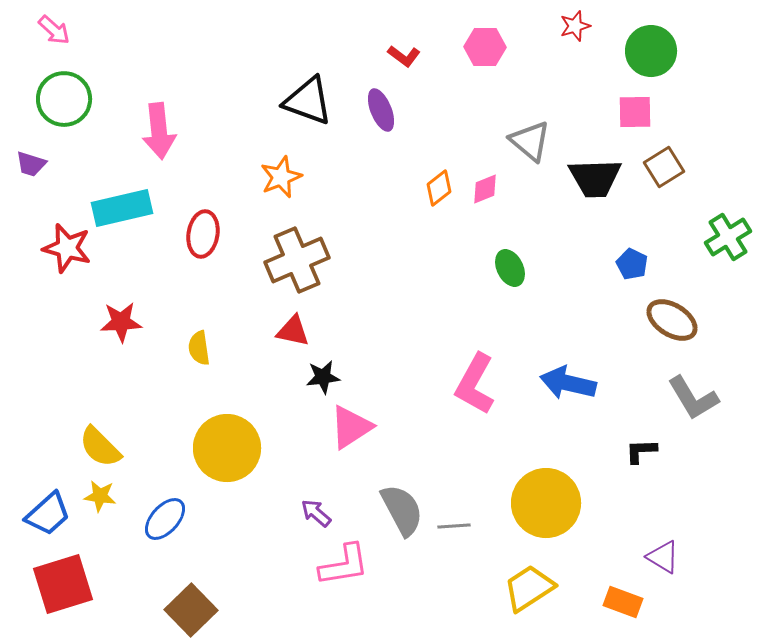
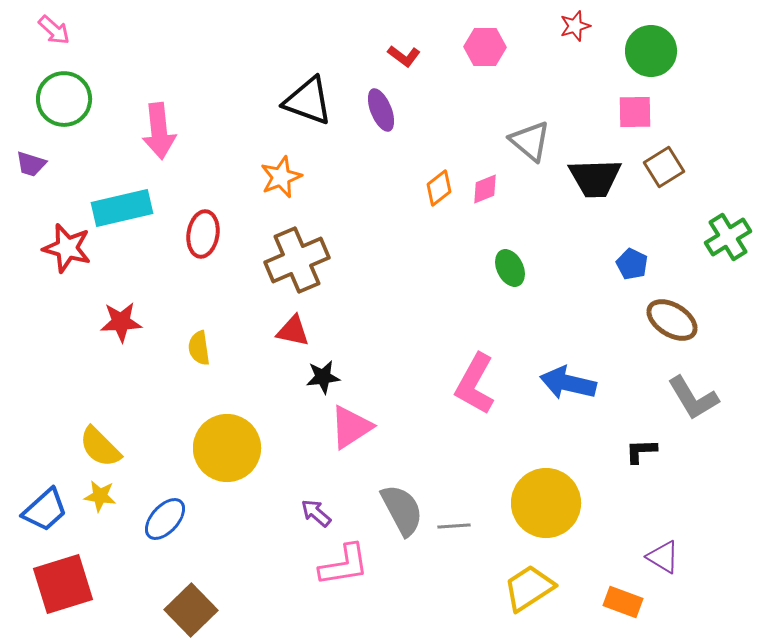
blue trapezoid at (48, 514): moved 3 px left, 4 px up
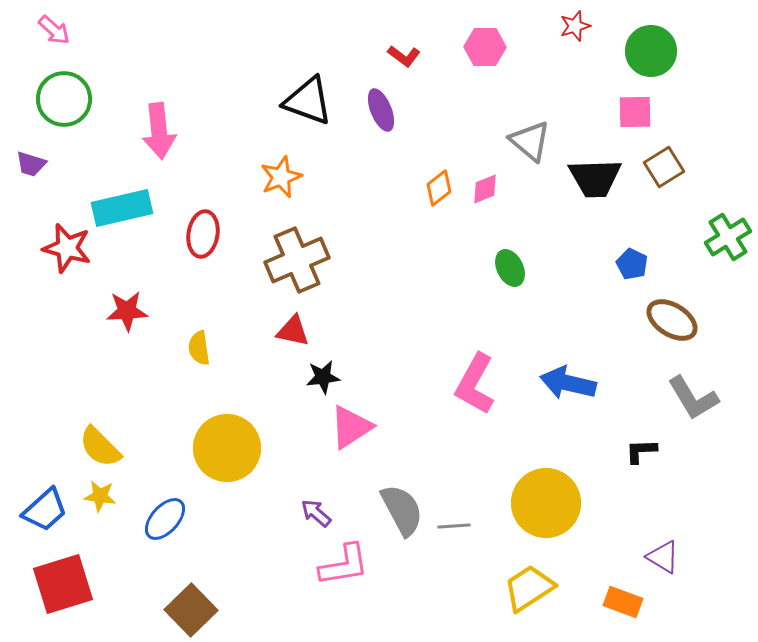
red star at (121, 322): moved 6 px right, 11 px up
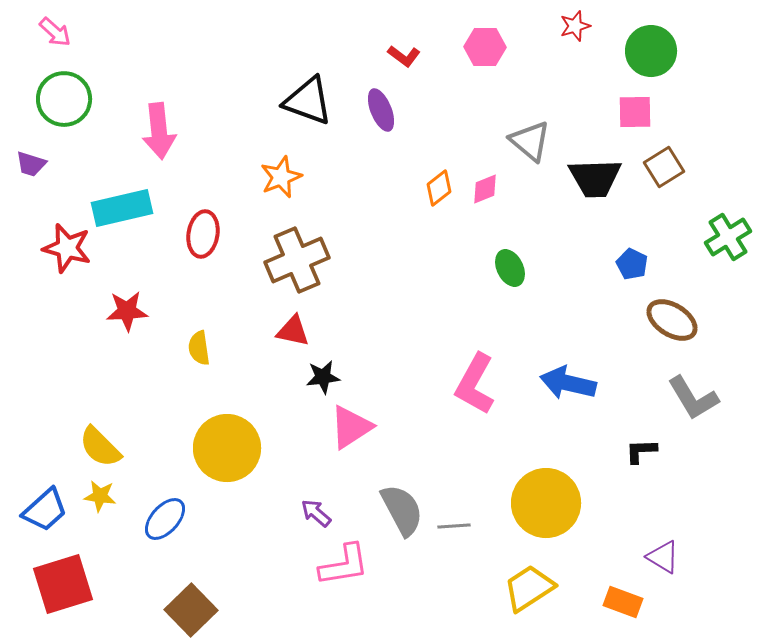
pink arrow at (54, 30): moved 1 px right, 2 px down
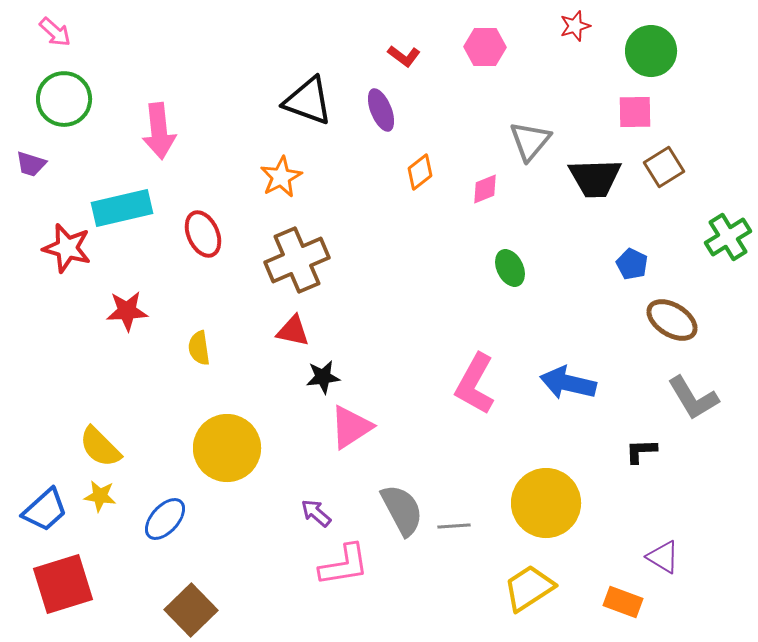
gray triangle at (530, 141): rotated 30 degrees clockwise
orange star at (281, 177): rotated 6 degrees counterclockwise
orange diamond at (439, 188): moved 19 px left, 16 px up
red ellipse at (203, 234): rotated 33 degrees counterclockwise
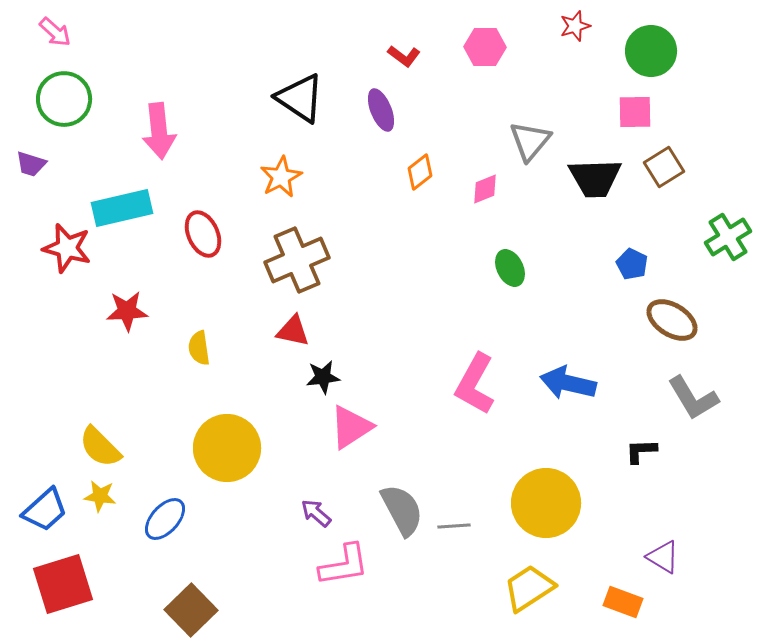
black triangle at (308, 101): moved 8 px left, 3 px up; rotated 14 degrees clockwise
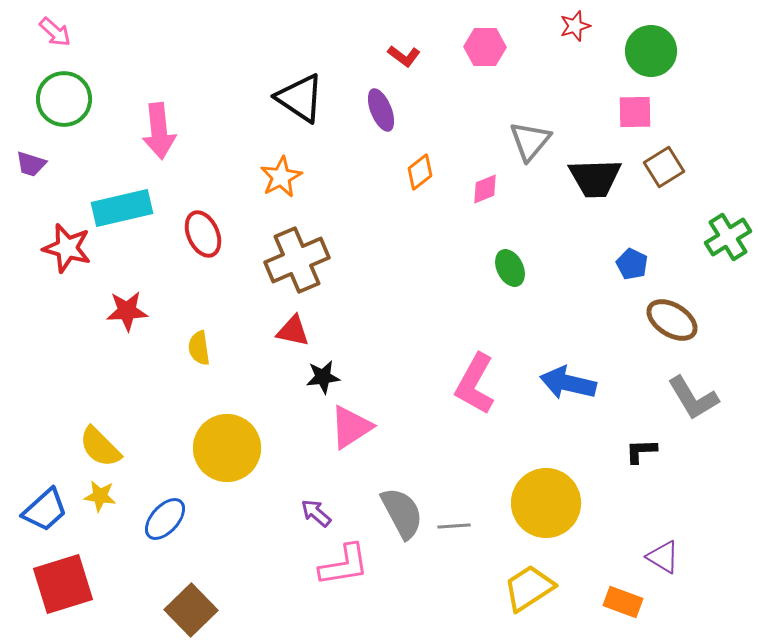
gray semicircle at (402, 510): moved 3 px down
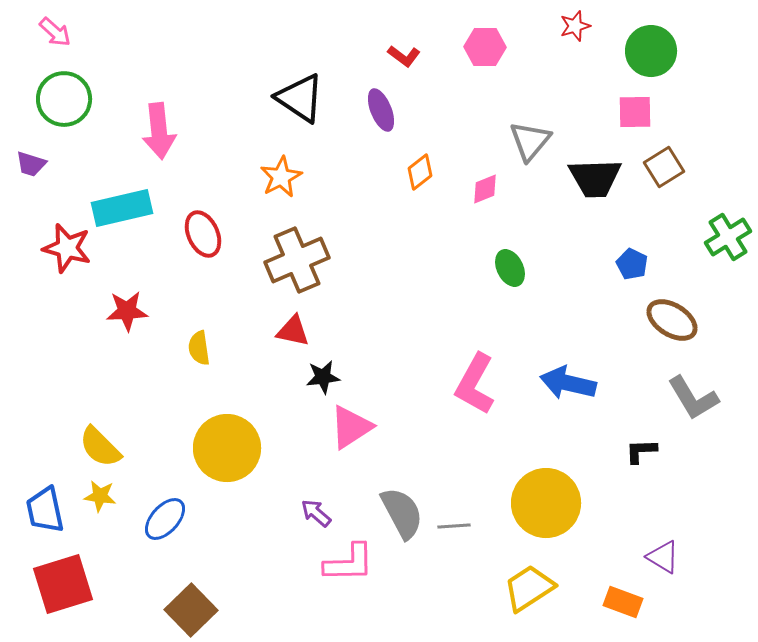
blue trapezoid at (45, 510): rotated 120 degrees clockwise
pink L-shape at (344, 565): moved 5 px right, 2 px up; rotated 8 degrees clockwise
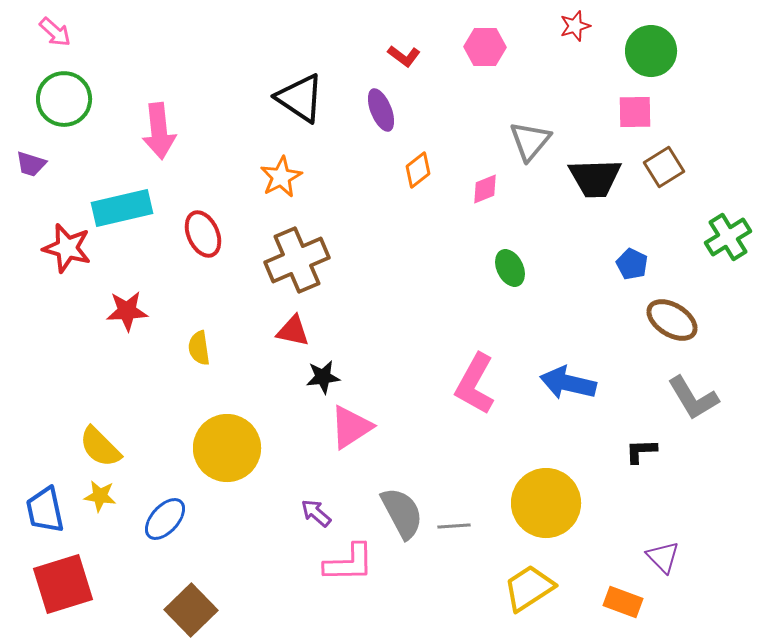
orange diamond at (420, 172): moved 2 px left, 2 px up
purple triangle at (663, 557): rotated 15 degrees clockwise
